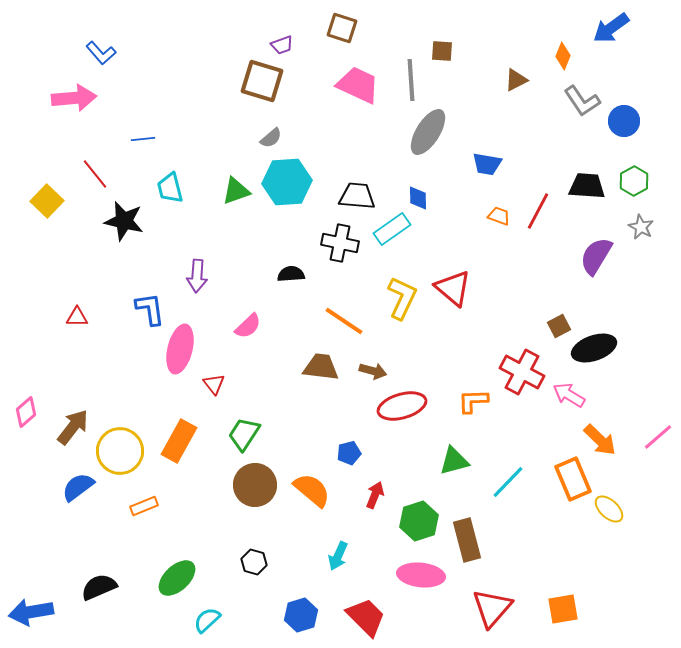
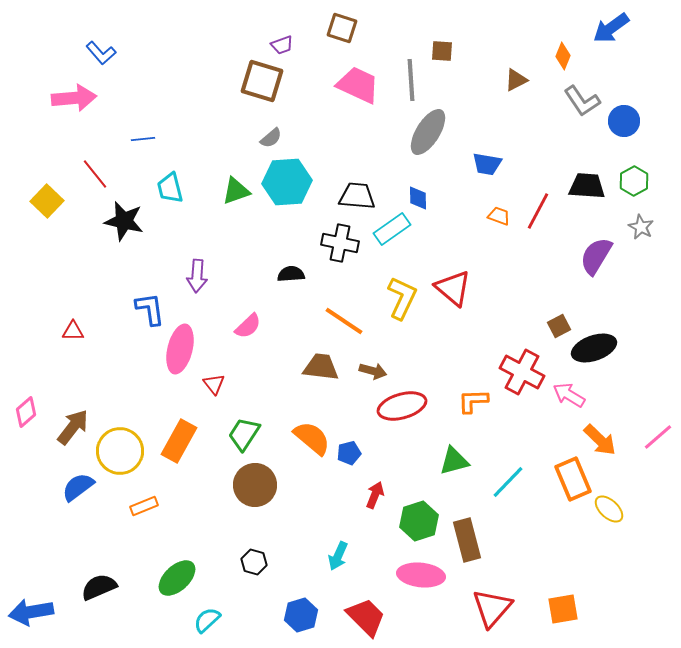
red triangle at (77, 317): moved 4 px left, 14 px down
orange semicircle at (312, 490): moved 52 px up
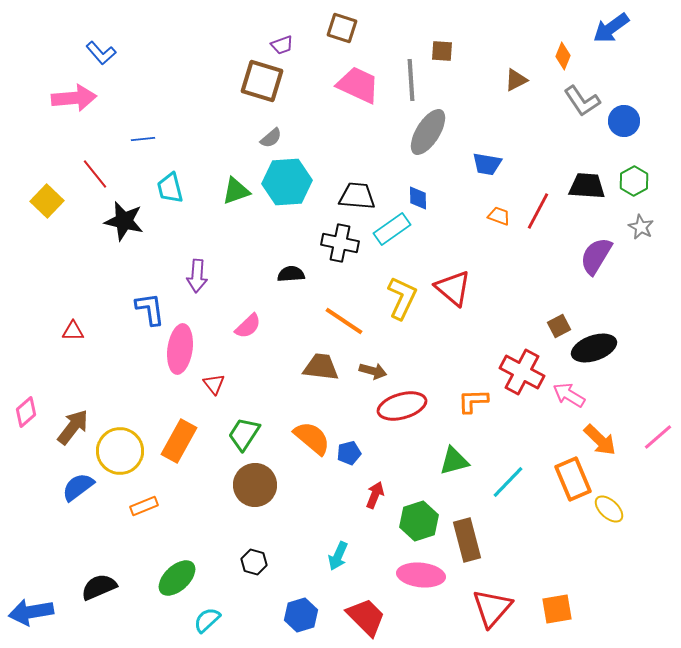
pink ellipse at (180, 349): rotated 6 degrees counterclockwise
orange square at (563, 609): moved 6 px left
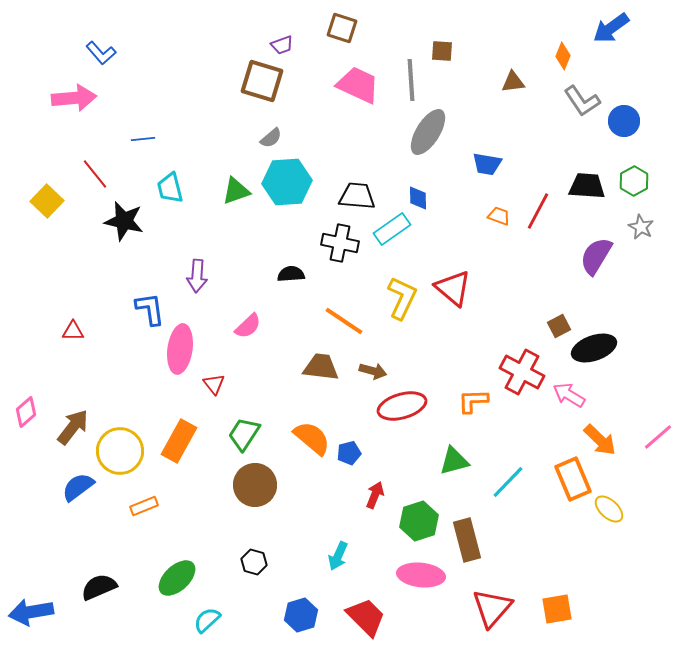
brown triangle at (516, 80): moved 3 px left, 2 px down; rotated 20 degrees clockwise
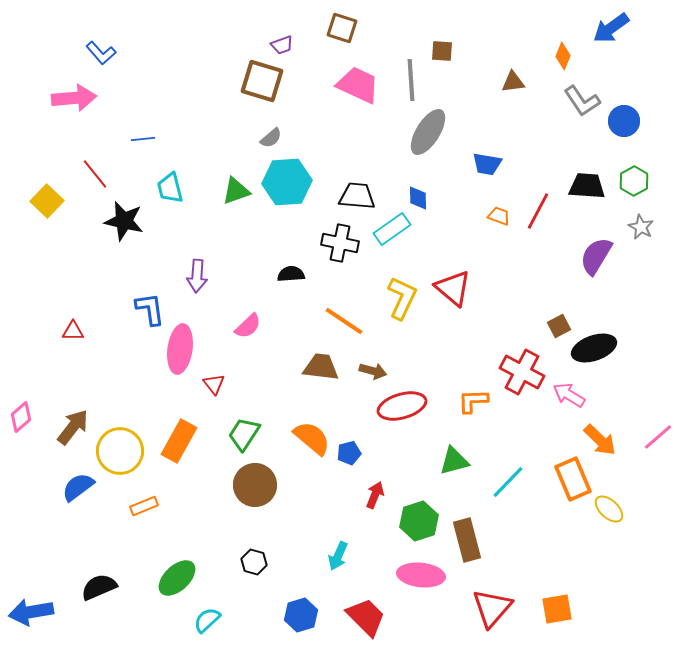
pink diamond at (26, 412): moved 5 px left, 5 px down
